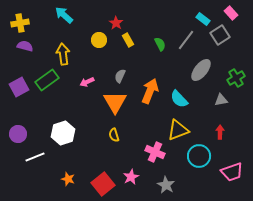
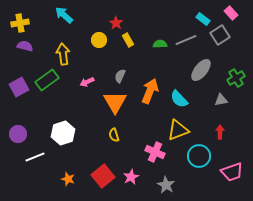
gray line: rotated 30 degrees clockwise
green semicircle: rotated 64 degrees counterclockwise
red square: moved 8 px up
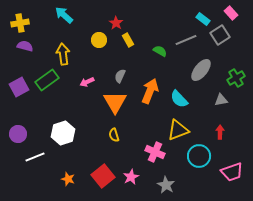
green semicircle: moved 7 px down; rotated 32 degrees clockwise
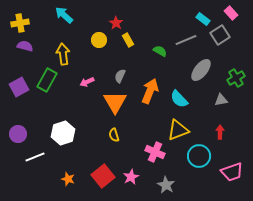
green rectangle: rotated 25 degrees counterclockwise
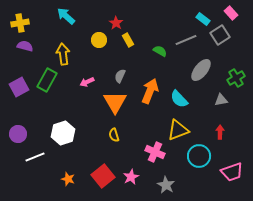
cyan arrow: moved 2 px right, 1 px down
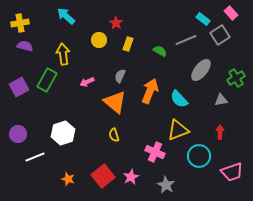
yellow rectangle: moved 4 px down; rotated 48 degrees clockwise
orange triangle: rotated 20 degrees counterclockwise
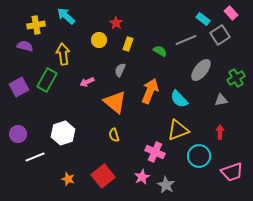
yellow cross: moved 16 px right, 2 px down
gray semicircle: moved 6 px up
pink star: moved 11 px right
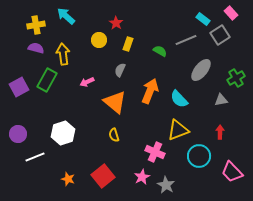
purple semicircle: moved 11 px right, 2 px down
pink trapezoid: rotated 65 degrees clockwise
